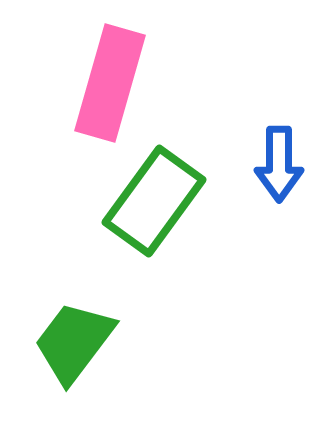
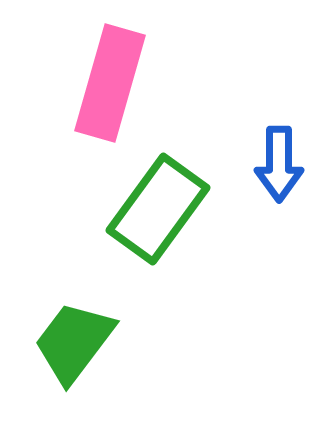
green rectangle: moved 4 px right, 8 px down
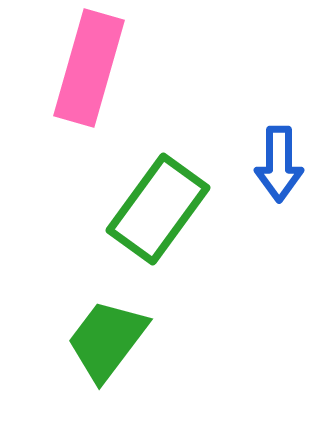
pink rectangle: moved 21 px left, 15 px up
green trapezoid: moved 33 px right, 2 px up
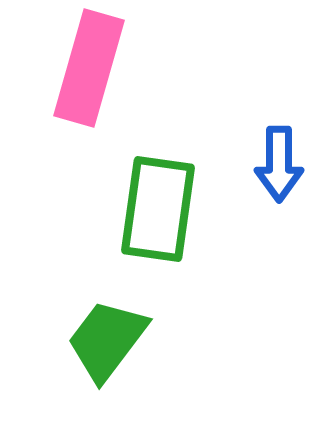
green rectangle: rotated 28 degrees counterclockwise
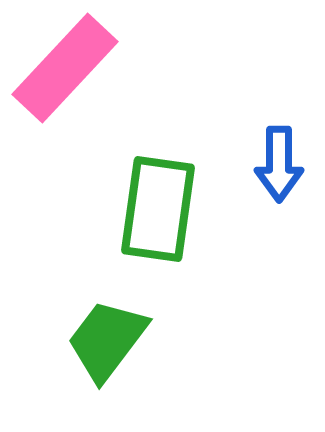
pink rectangle: moved 24 px left; rotated 27 degrees clockwise
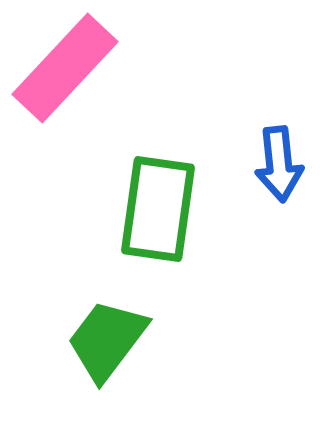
blue arrow: rotated 6 degrees counterclockwise
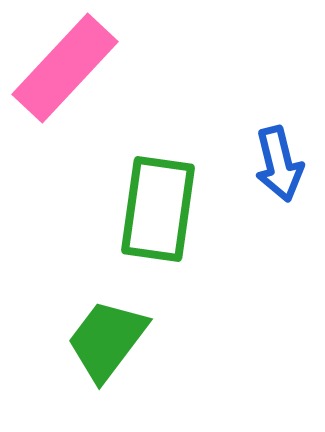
blue arrow: rotated 8 degrees counterclockwise
